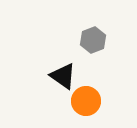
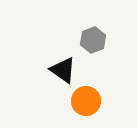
black triangle: moved 6 px up
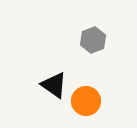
black triangle: moved 9 px left, 15 px down
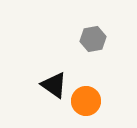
gray hexagon: moved 1 px up; rotated 10 degrees clockwise
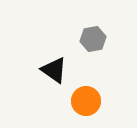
black triangle: moved 15 px up
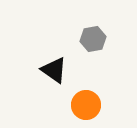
orange circle: moved 4 px down
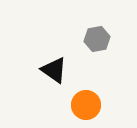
gray hexagon: moved 4 px right
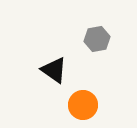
orange circle: moved 3 px left
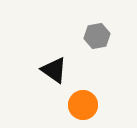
gray hexagon: moved 3 px up
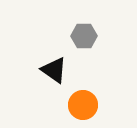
gray hexagon: moved 13 px left; rotated 10 degrees clockwise
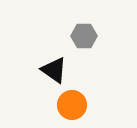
orange circle: moved 11 px left
